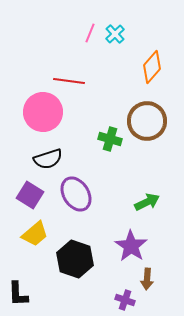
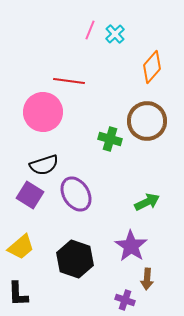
pink line: moved 3 px up
black semicircle: moved 4 px left, 6 px down
yellow trapezoid: moved 14 px left, 13 px down
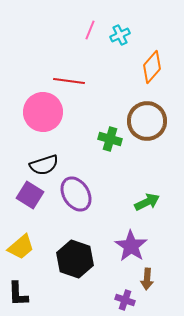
cyan cross: moved 5 px right, 1 px down; rotated 18 degrees clockwise
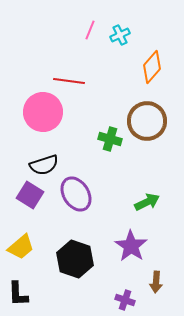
brown arrow: moved 9 px right, 3 px down
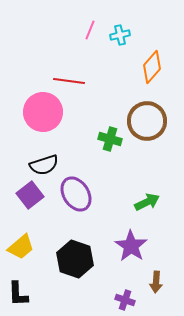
cyan cross: rotated 12 degrees clockwise
purple square: rotated 20 degrees clockwise
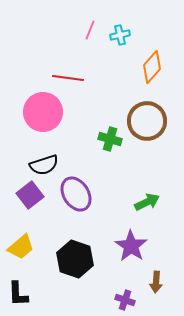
red line: moved 1 px left, 3 px up
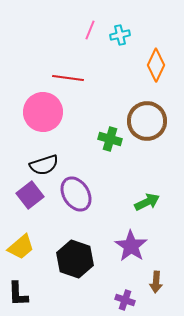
orange diamond: moved 4 px right, 2 px up; rotated 16 degrees counterclockwise
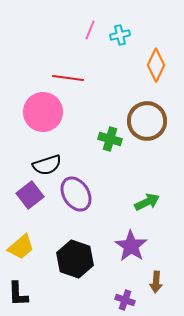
black semicircle: moved 3 px right
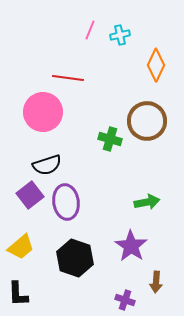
purple ellipse: moved 10 px left, 8 px down; rotated 24 degrees clockwise
green arrow: rotated 15 degrees clockwise
black hexagon: moved 1 px up
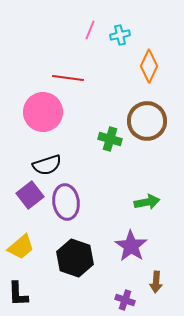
orange diamond: moved 7 px left, 1 px down
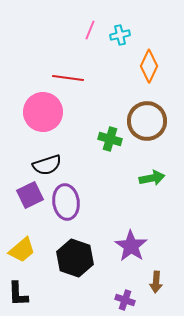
purple square: rotated 12 degrees clockwise
green arrow: moved 5 px right, 24 px up
yellow trapezoid: moved 1 px right, 3 px down
